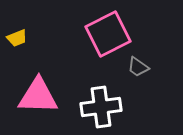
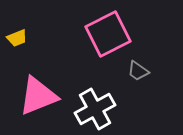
gray trapezoid: moved 4 px down
pink triangle: rotated 24 degrees counterclockwise
white cross: moved 6 px left, 2 px down; rotated 21 degrees counterclockwise
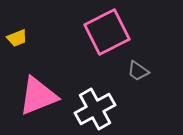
pink square: moved 1 px left, 2 px up
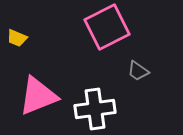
pink square: moved 5 px up
yellow trapezoid: rotated 45 degrees clockwise
white cross: rotated 21 degrees clockwise
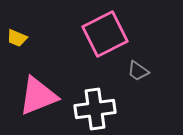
pink square: moved 2 px left, 7 px down
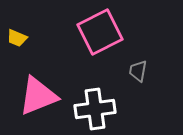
pink square: moved 5 px left, 2 px up
gray trapezoid: rotated 65 degrees clockwise
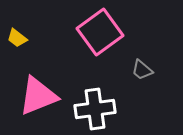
pink square: rotated 9 degrees counterclockwise
yellow trapezoid: rotated 15 degrees clockwise
gray trapezoid: moved 4 px right, 1 px up; rotated 60 degrees counterclockwise
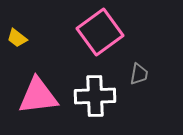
gray trapezoid: moved 3 px left, 4 px down; rotated 120 degrees counterclockwise
pink triangle: rotated 15 degrees clockwise
white cross: moved 13 px up; rotated 6 degrees clockwise
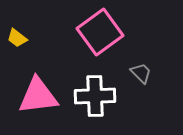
gray trapezoid: moved 2 px right, 1 px up; rotated 55 degrees counterclockwise
